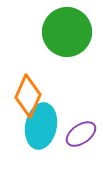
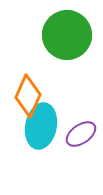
green circle: moved 3 px down
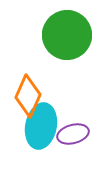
purple ellipse: moved 8 px left; rotated 20 degrees clockwise
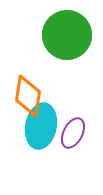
orange diamond: rotated 15 degrees counterclockwise
purple ellipse: moved 1 px up; rotated 48 degrees counterclockwise
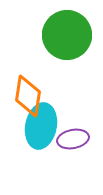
purple ellipse: moved 6 px down; rotated 52 degrees clockwise
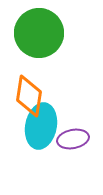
green circle: moved 28 px left, 2 px up
orange diamond: moved 1 px right
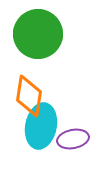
green circle: moved 1 px left, 1 px down
